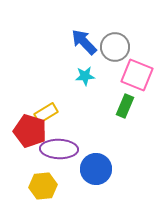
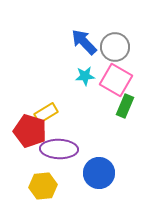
pink square: moved 21 px left, 5 px down; rotated 8 degrees clockwise
blue circle: moved 3 px right, 4 px down
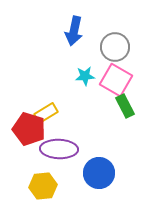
blue arrow: moved 10 px left, 11 px up; rotated 124 degrees counterclockwise
green rectangle: rotated 50 degrees counterclockwise
red pentagon: moved 1 px left, 2 px up
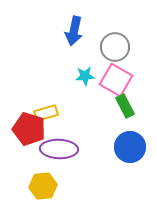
yellow rectangle: rotated 15 degrees clockwise
blue circle: moved 31 px right, 26 px up
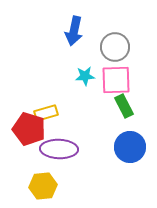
pink square: rotated 32 degrees counterclockwise
green rectangle: moved 1 px left
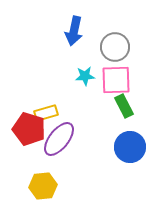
purple ellipse: moved 10 px up; rotated 54 degrees counterclockwise
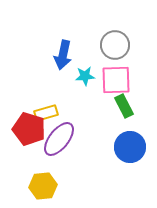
blue arrow: moved 11 px left, 24 px down
gray circle: moved 2 px up
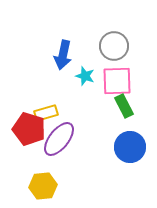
gray circle: moved 1 px left, 1 px down
cyan star: rotated 24 degrees clockwise
pink square: moved 1 px right, 1 px down
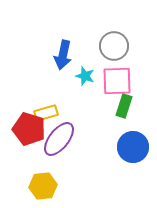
green rectangle: rotated 45 degrees clockwise
blue circle: moved 3 px right
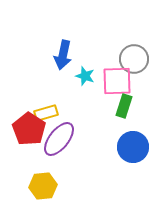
gray circle: moved 20 px right, 13 px down
red pentagon: rotated 16 degrees clockwise
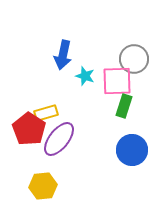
blue circle: moved 1 px left, 3 px down
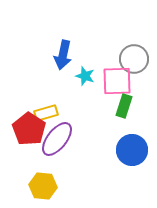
purple ellipse: moved 2 px left
yellow hexagon: rotated 12 degrees clockwise
